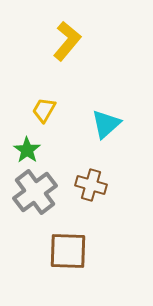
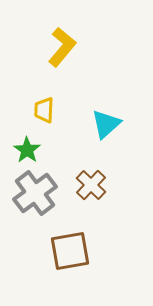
yellow L-shape: moved 5 px left, 6 px down
yellow trapezoid: rotated 28 degrees counterclockwise
brown cross: rotated 28 degrees clockwise
gray cross: moved 1 px down
brown square: moved 2 px right; rotated 12 degrees counterclockwise
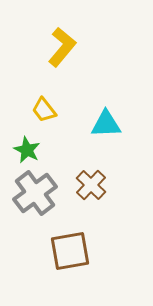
yellow trapezoid: rotated 40 degrees counterclockwise
cyan triangle: rotated 40 degrees clockwise
green star: rotated 8 degrees counterclockwise
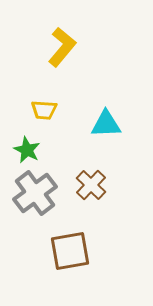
yellow trapezoid: rotated 48 degrees counterclockwise
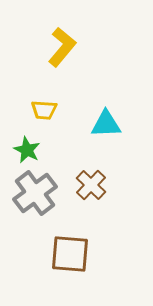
brown square: moved 3 px down; rotated 15 degrees clockwise
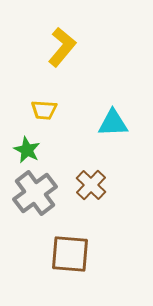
cyan triangle: moved 7 px right, 1 px up
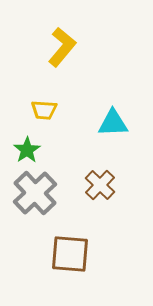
green star: rotated 12 degrees clockwise
brown cross: moved 9 px right
gray cross: rotated 6 degrees counterclockwise
